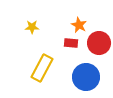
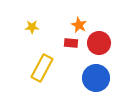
blue circle: moved 10 px right, 1 px down
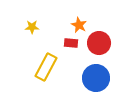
yellow rectangle: moved 4 px right, 1 px up
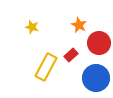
yellow star: rotated 16 degrees clockwise
red rectangle: moved 12 px down; rotated 48 degrees counterclockwise
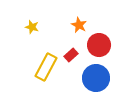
red circle: moved 2 px down
